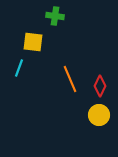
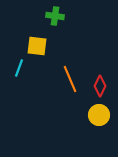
yellow square: moved 4 px right, 4 px down
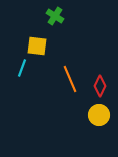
green cross: rotated 24 degrees clockwise
cyan line: moved 3 px right
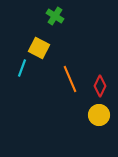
yellow square: moved 2 px right, 2 px down; rotated 20 degrees clockwise
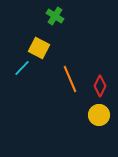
cyan line: rotated 24 degrees clockwise
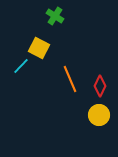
cyan line: moved 1 px left, 2 px up
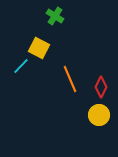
red diamond: moved 1 px right, 1 px down
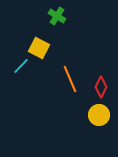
green cross: moved 2 px right
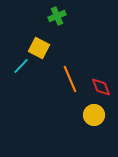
green cross: rotated 36 degrees clockwise
red diamond: rotated 45 degrees counterclockwise
yellow circle: moved 5 px left
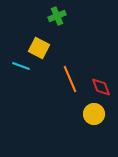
cyan line: rotated 66 degrees clockwise
yellow circle: moved 1 px up
